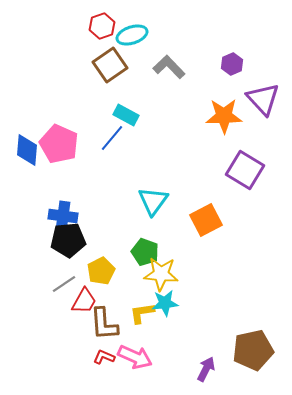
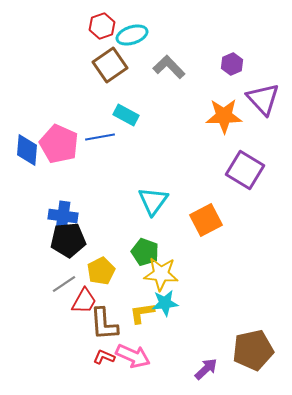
blue line: moved 12 px left, 1 px up; rotated 40 degrees clockwise
pink arrow: moved 2 px left, 1 px up
purple arrow: rotated 20 degrees clockwise
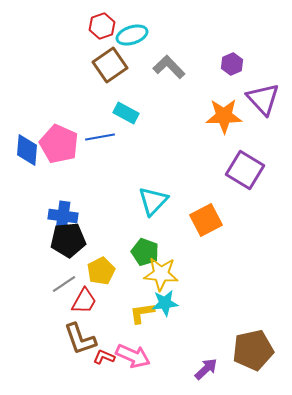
cyan rectangle: moved 2 px up
cyan triangle: rotated 8 degrees clockwise
brown L-shape: moved 24 px left, 15 px down; rotated 15 degrees counterclockwise
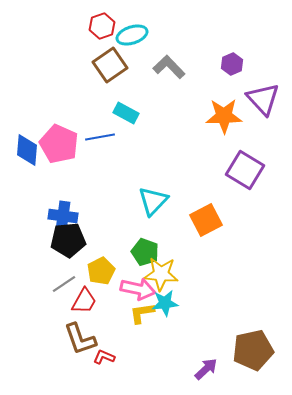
pink arrow: moved 5 px right, 67 px up; rotated 12 degrees counterclockwise
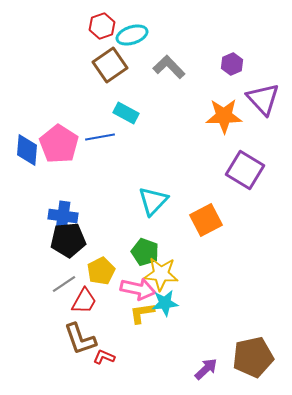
pink pentagon: rotated 9 degrees clockwise
brown pentagon: moved 7 px down
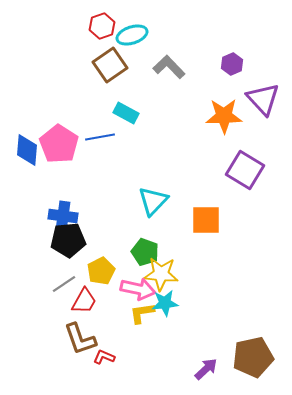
orange square: rotated 28 degrees clockwise
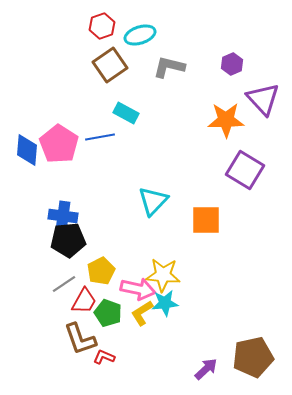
cyan ellipse: moved 8 px right
gray L-shape: rotated 32 degrees counterclockwise
orange star: moved 2 px right, 4 px down
green pentagon: moved 37 px left, 61 px down
yellow star: moved 2 px right, 1 px down
yellow L-shape: rotated 24 degrees counterclockwise
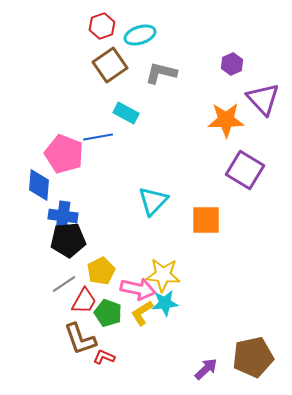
gray L-shape: moved 8 px left, 6 px down
blue line: moved 2 px left
pink pentagon: moved 5 px right, 10 px down; rotated 12 degrees counterclockwise
blue diamond: moved 12 px right, 35 px down
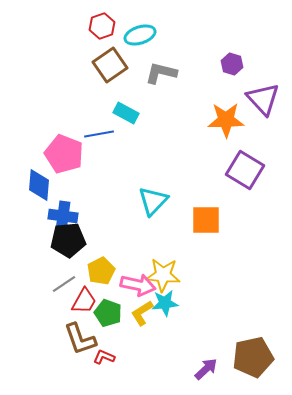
purple hexagon: rotated 20 degrees counterclockwise
blue line: moved 1 px right, 3 px up
pink arrow: moved 4 px up
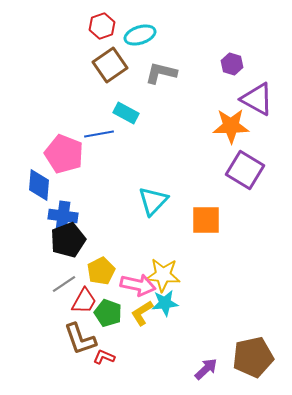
purple triangle: moved 6 px left; rotated 18 degrees counterclockwise
orange star: moved 5 px right, 6 px down
black pentagon: rotated 16 degrees counterclockwise
